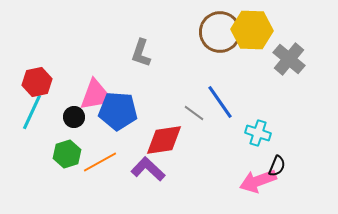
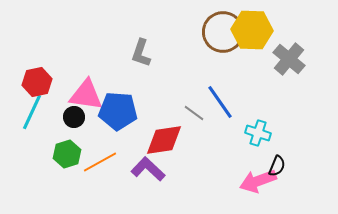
brown circle: moved 3 px right
pink triangle: moved 10 px left; rotated 18 degrees clockwise
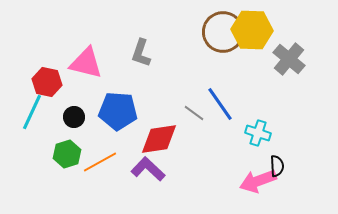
red hexagon: moved 10 px right; rotated 24 degrees clockwise
pink triangle: moved 32 px up; rotated 6 degrees clockwise
blue line: moved 2 px down
red diamond: moved 5 px left, 1 px up
black semicircle: rotated 25 degrees counterclockwise
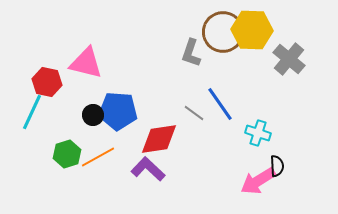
gray L-shape: moved 50 px right
black circle: moved 19 px right, 2 px up
orange line: moved 2 px left, 5 px up
pink arrow: rotated 12 degrees counterclockwise
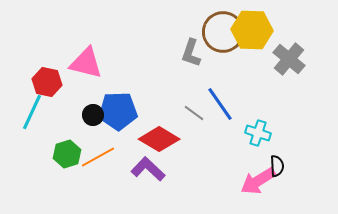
blue pentagon: rotated 6 degrees counterclockwise
red diamond: rotated 39 degrees clockwise
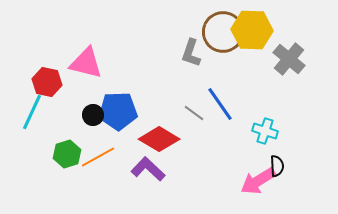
cyan cross: moved 7 px right, 2 px up
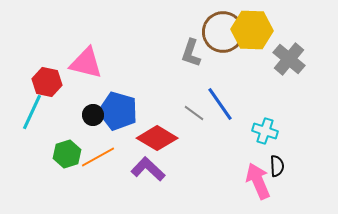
blue pentagon: rotated 18 degrees clockwise
red diamond: moved 2 px left, 1 px up
pink arrow: rotated 99 degrees clockwise
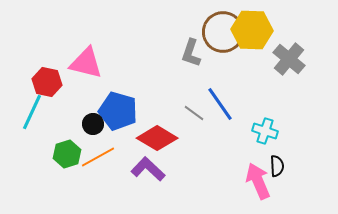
black circle: moved 9 px down
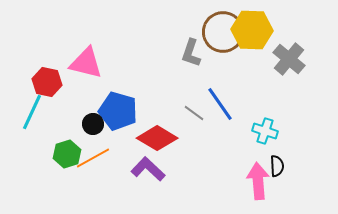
orange line: moved 5 px left, 1 px down
pink arrow: rotated 18 degrees clockwise
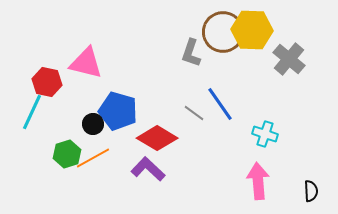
cyan cross: moved 3 px down
black semicircle: moved 34 px right, 25 px down
